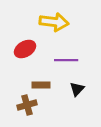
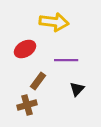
brown rectangle: moved 3 px left, 4 px up; rotated 54 degrees counterclockwise
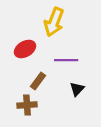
yellow arrow: rotated 104 degrees clockwise
brown cross: rotated 12 degrees clockwise
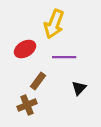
yellow arrow: moved 2 px down
purple line: moved 2 px left, 3 px up
black triangle: moved 2 px right, 1 px up
brown cross: rotated 18 degrees counterclockwise
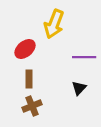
red ellipse: rotated 10 degrees counterclockwise
purple line: moved 20 px right
brown rectangle: moved 9 px left, 2 px up; rotated 36 degrees counterclockwise
brown cross: moved 5 px right, 1 px down
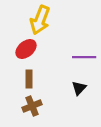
yellow arrow: moved 14 px left, 4 px up
red ellipse: moved 1 px right
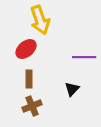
yellow arrow: rotated 40 degrees counterclockwise
black triangle: moved 7 px left, 1 px down
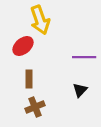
red ellipse: moved 3 px left, 3 px up
black triangle: moved 8 px right, 1 px down
brown cross: moved 3 px right, 1 px down
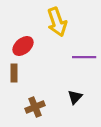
yellow arrow: moved 17 px right, 2 px down
brown rectangle: moved 15 px left, 6 px up
black triangle: moved 5 px left, 7 px down
